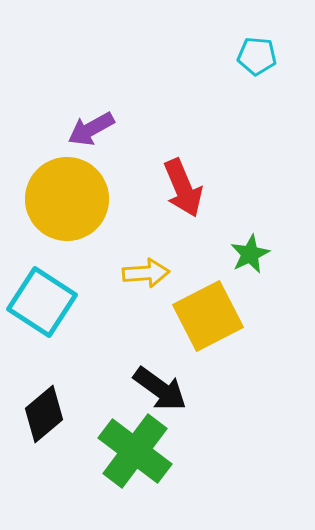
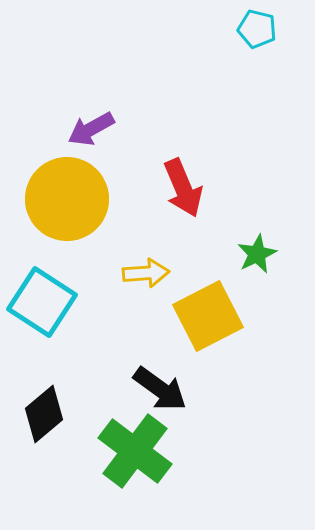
cyan pentagon: moved 27 px up; rotated 9 degrees clockwise
green star: moved 7 px right
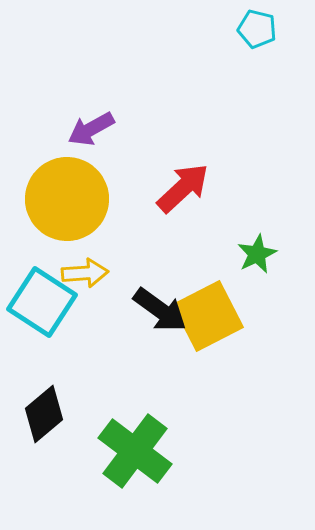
red arrow: rotated 110 degrees counterclockwise
yellow arrow: moved 61 px left
black arrow: moved 79 px up
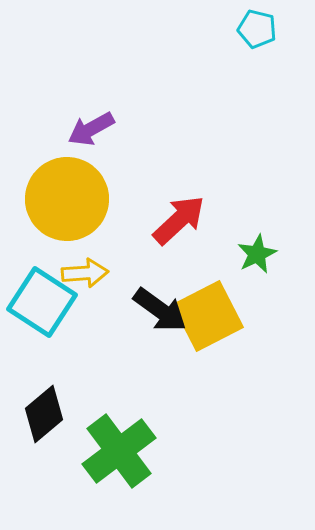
red arrow: moved 4 px left, 32 px down
green cross: moved 16 px left; rotated 16 degrees clockwise
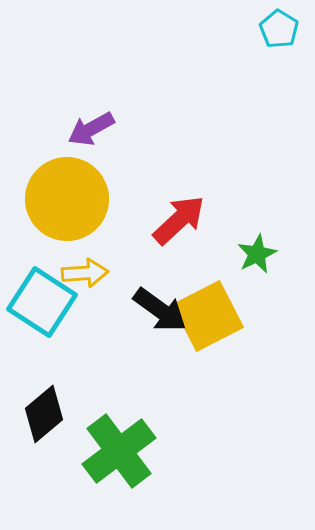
cyan pentagon: moved 22 px right; rotated 18 degrees clockwise
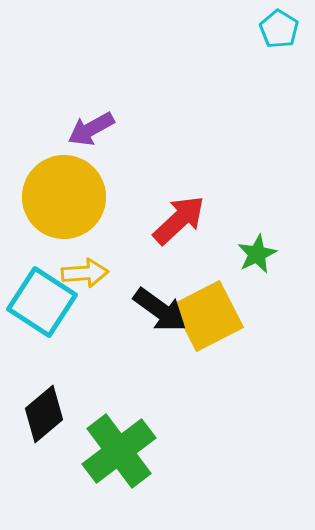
yellow circle: moved 3 px left, 2 px up
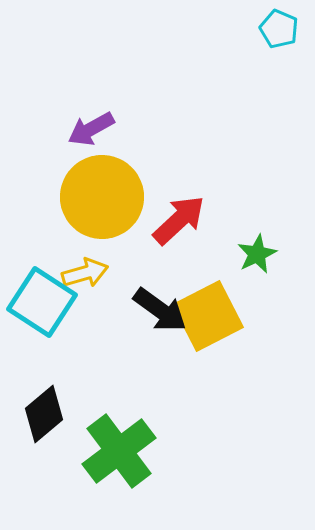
cyan pentagon: rotated 9 degrees counterclockwise
yellow circle: moved 38 px right
yellow arrow: rotated 12 degrees counterclockwise
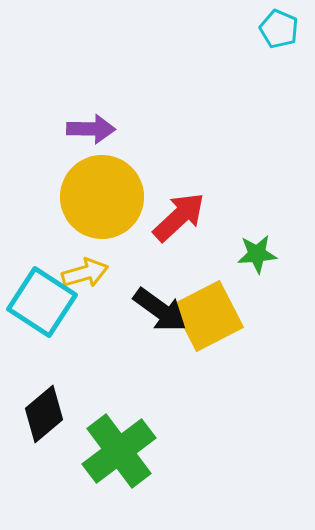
purple arrow: rotated 150 degrees counterclockwise
red arrow: moved 3 px up
green star: rotated 21 degrees clockwise
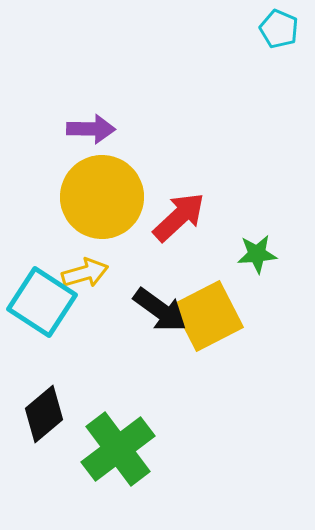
green cross: moved 1 px left, 2 px up
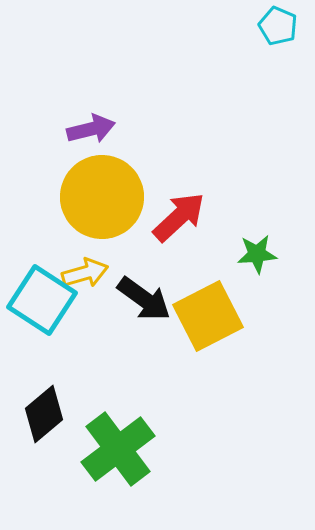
cyan pentagon: moved 1 px left, 3 px up
purple arrow: rotated 15 degrees counterclockwise
cyan square: moved 2 px up
black arrow: moved 16 px left, 11 px up
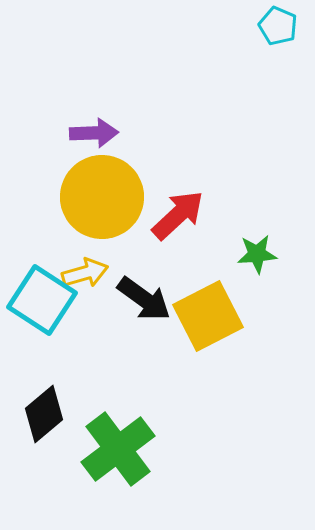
purple arrow: moved 3 px right, 4 px down; rotated 12 degrees clockwise
red arrow: moved 1 px left, 2 px up
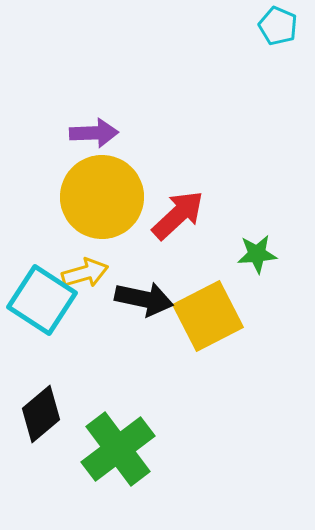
black arrow: rotated 24 degrees counterclockwise
black diamond: moved 3 px left
